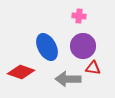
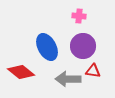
red triangle: moved 3 px down
red diamond: rotated 20 degrees clockwise
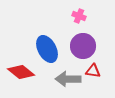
pink cross: rotated 16 degrees clockwise
blue ellipse: moved 2 px down
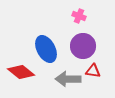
blue ellipse: moved 1 px left
